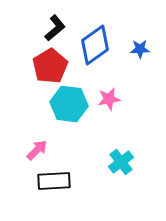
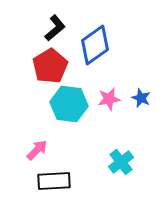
blue star: moved 1 px right, 49 px down; rotated 24 degrees clockwise
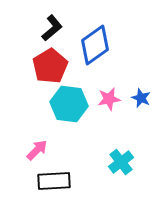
black L-shape: moved 3 px left
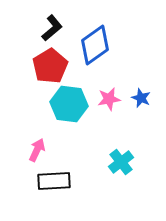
pink arrow: rotated 20 degrees counterclockwise
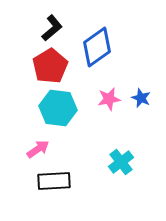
blue diamond: moved 2 px right, 2 px down
cyan hexagon: moved 11 px left, 4 px down
pink arrow: moved 1 px right, 1 px up; rotated 30 degrees clockwise
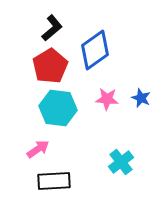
blue diamond: moved 2 px left, 3 px down
pink star: moved 2 px left; rotated 15 degrees clockwise
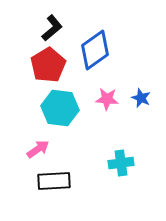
red pentagon: moved 2 px left, 1 px up
cyan hexagon: moved 2 px right
cyan cross: moved 1 px down; rotated 30 degrees clockwise
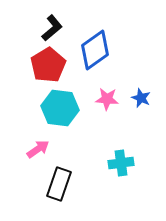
black rectangle: moved 5 px right, 3 px down; rotated 68 degrees counterclockwise
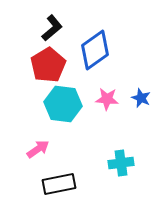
cyan hexagon: moved 3 px right, 4 px up
black rectangle: rotated 60 degrees clockwise
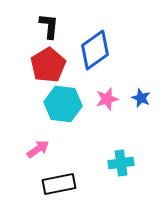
black L-shape: moved 3 px left, 2 px up; rotated 44 degrees counterclockwise
pink star: rotated 20 degrees counterclockwise
